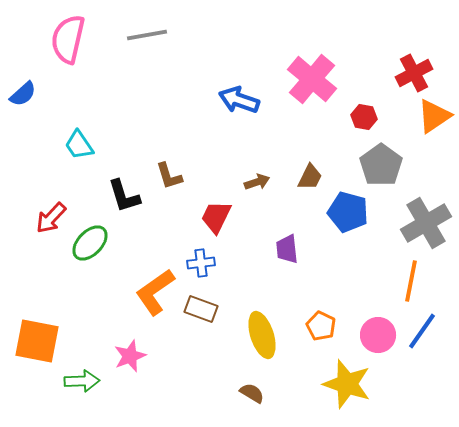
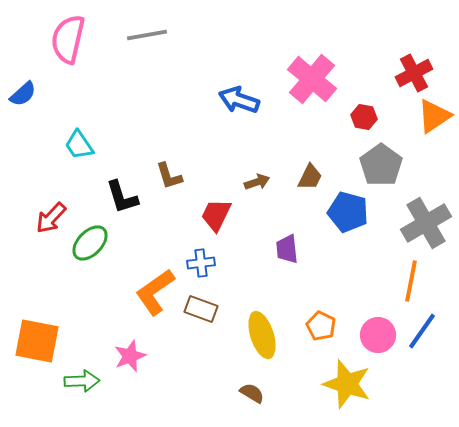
black L-shape: moved 2 px left, 1 px down
red trapezoid: moved 2 px up
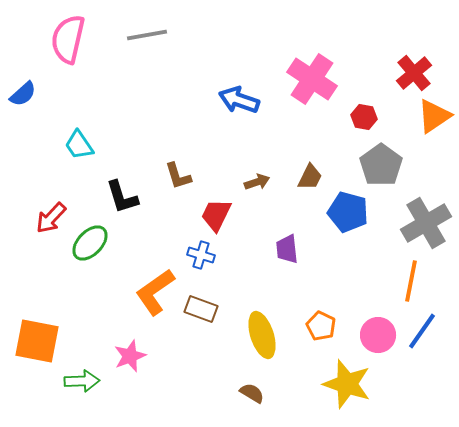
red cross: rotated 12 degrees counterclockwise
pink cross: rotated 6 degrees counterclockwise
brown L-shape: moved 9 px right
blue cross: moved 8 px up; rotated 24 degrees clockwise
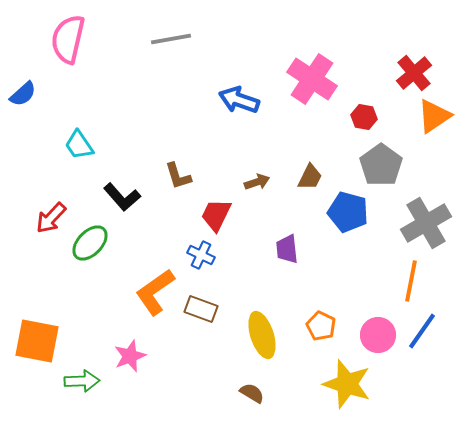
gray line: moved 24 px right, 4 px down
black L-shape: rotated 24 degrees counterclockwise
blue cross: rotated 8 degrees clockwise
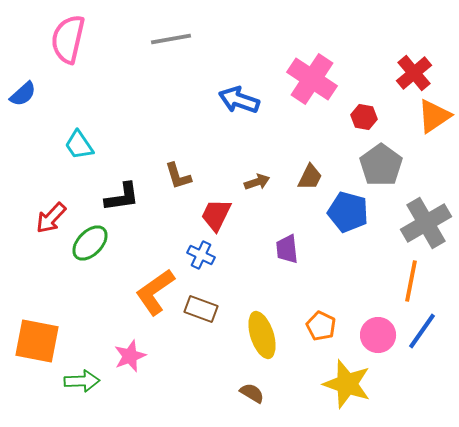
black L-shape: rotated 57 degrees counterclockwise
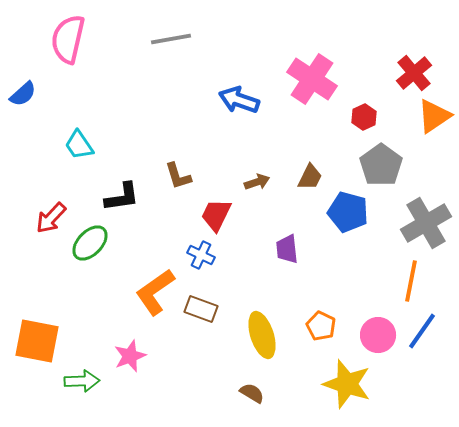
red hexagon: rotated 25 degrees clockwise
